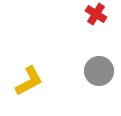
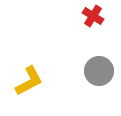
red cross: moved 3 px left, 2 px down
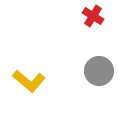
yellow L-shape: rotated 68 degrees clockwise
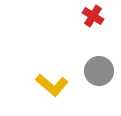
yellow L-shape: moved 23 px right, 4 px down
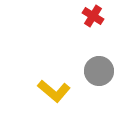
yellow L-shape: moved 2 px right, 6 px down
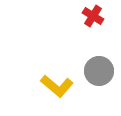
yellow L-shape: moved 3 px right, 5 px up
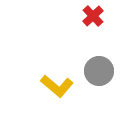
red cross: rotated 15 degrees clockwise
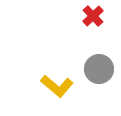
gray circle: moved 2 px up
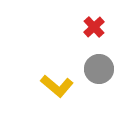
red cross: moved 1 px right, 11 px down
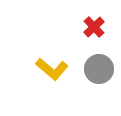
yellow L-shape: moved 5 px left, 17 px up
